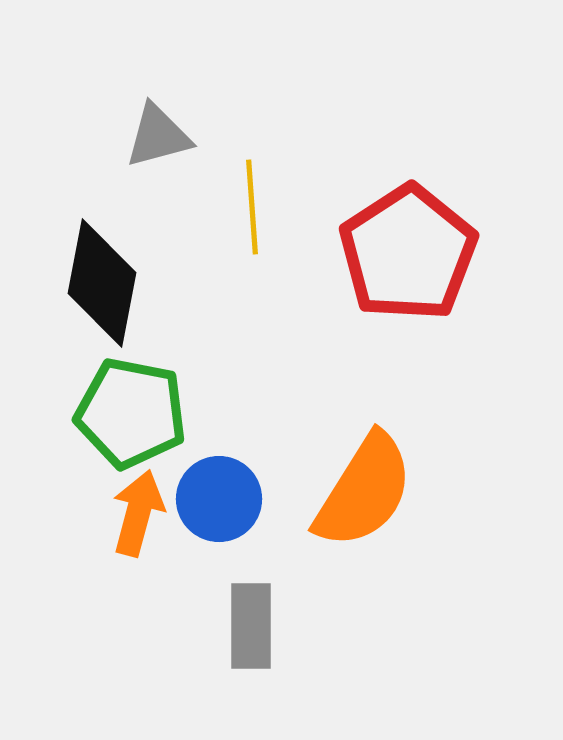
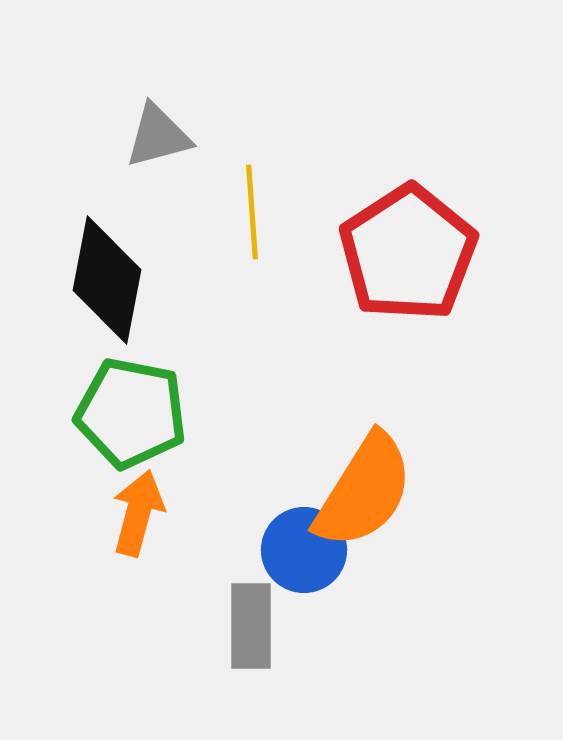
yellow line: moved 5 px down
black diamond: moved 5 px right, 3 px up
blue circle: moved 85 px right, 51 px down
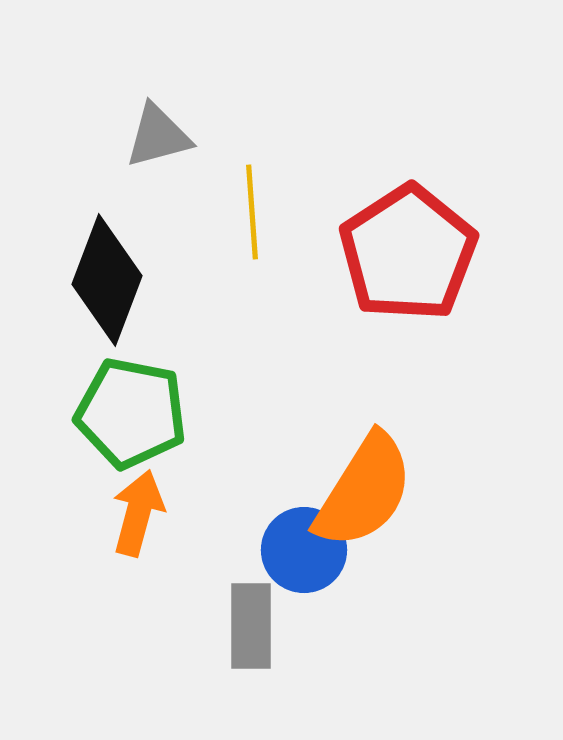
black diamond: rotated 10 degrees clockwise
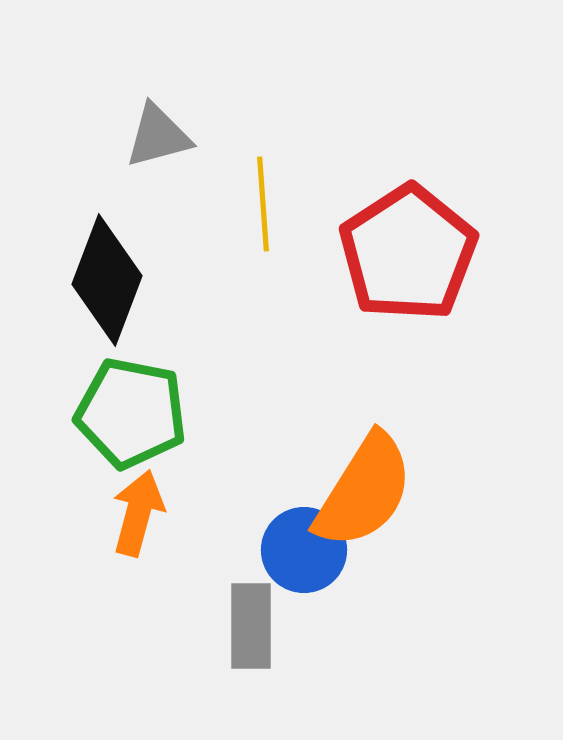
yellow line: moved 11 px right, 8 px up
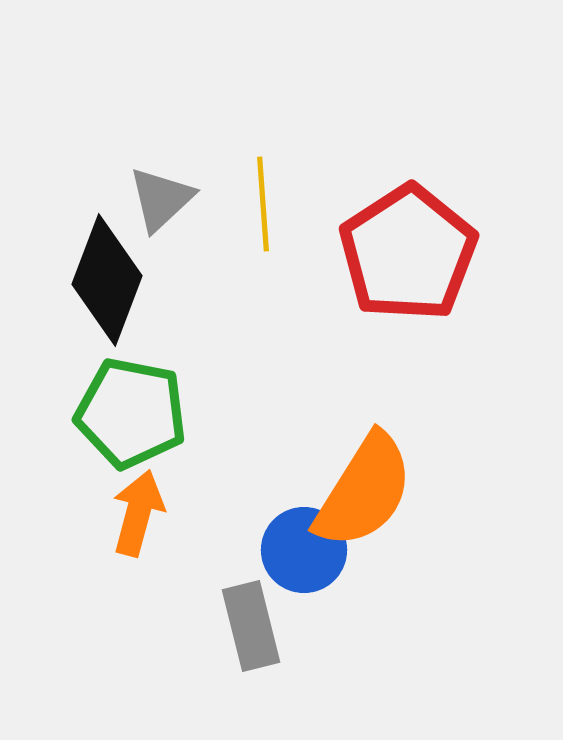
gray triangle: moved 3 px right, 63 px down; rotated 28 degrees counterclockwise
gray rectangle: rotated 14 degrees counterclockwise
